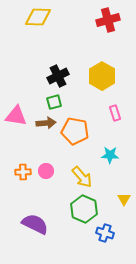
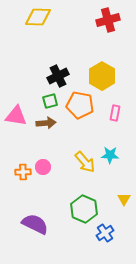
green square: moved 4 px left, 1 px up
pink rectangle: rotated 28 degrees clockwise
orange pentagon: moved 5 px right, 26 px up
pink circle: moved 3 px left, 4 px up
yellow arrow: moved 3 px right, 15 px up
blue cross: rotated 36 degrees clockwise
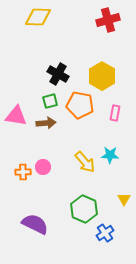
black cross: moved 2 px up; rotated 35 degrees counterclockwise
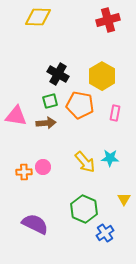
cyan star: moved 3 px down
orange cross: moved 1 px right
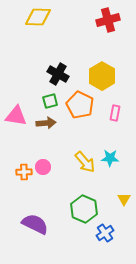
orange pentagon: rotated 16 degrees clockwise
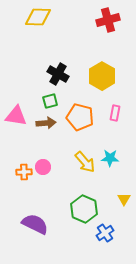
orange pentagon: moved 12 px down; rotated 12 degrees counterclockwise
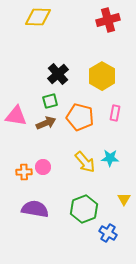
black cross: rotated 20 degrees clockwise
brown arrow: rotated 18 degrees counterclockwise
green hexagon: rotated 16 degrees clockwise
purple semicircle: moved 15 px up; rotated 16 degrees counterclockwise
blue cross: moved 3 px right; rotated 24 degrees counterclockwise
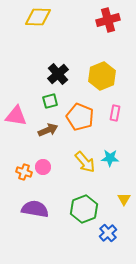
yellow hexagon: rotated 8 degrees clockwise
orange pentagon: rotated 8 degrees clockwise
brown arrow: moved 2 px right, 7 px down
orange cross: rotated 21 degrees clockwise
blue cross: rotated 18 degrees clockwise
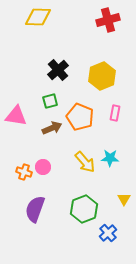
black cross: moved 4 px up
brown arrow: moved 4 px right, 2 px up
purple semicircle: rotated 80 degrees counterclockwise
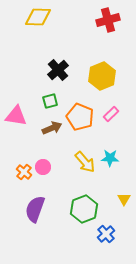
pink rectangle: moved 4 px left, 1 px down; rotated 35 degrees clockwise
orange cross: rotated 21 degrees clockwise
blue cross: moved 2 px left, 1 px down
